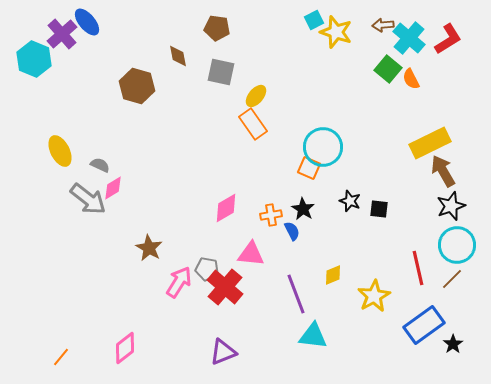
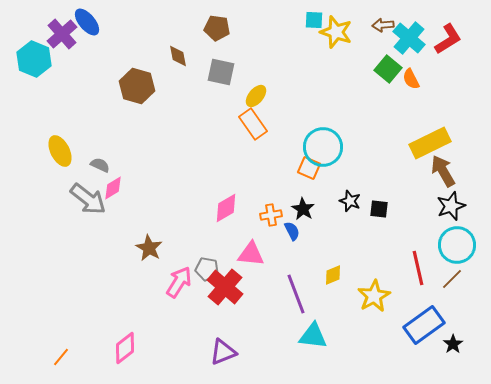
cyan square at (314, 20): rotated 30 degrees clockwise
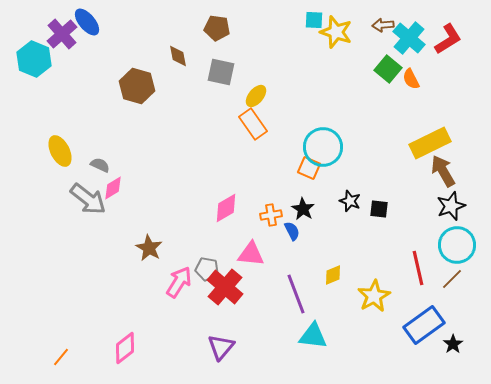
purple triangle at (223, 352): moved 2 px left, 5 px up; rotated 28 degrees counterclockwise
